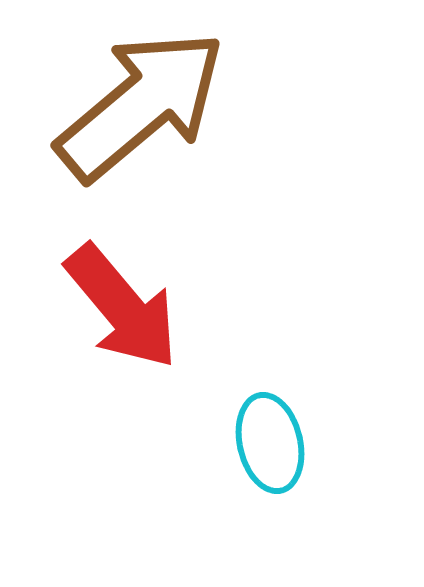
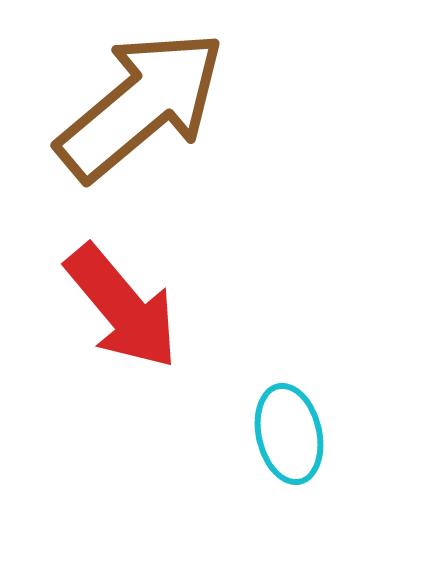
cyan ellipse: moved 19 px right, 9 px up
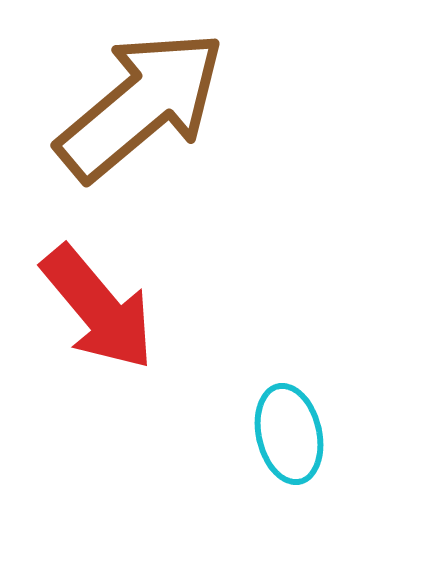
red arrow: moved 24 px left, 1 px down
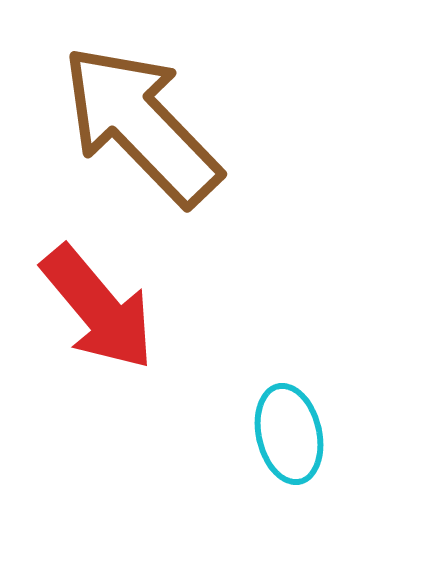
brown arrow: moved 20 px down; rotated 94 degrees counterclockwise
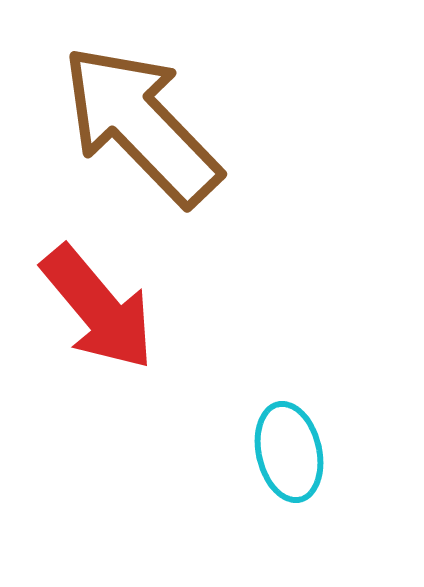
cyan ellipse: moved 18 px down
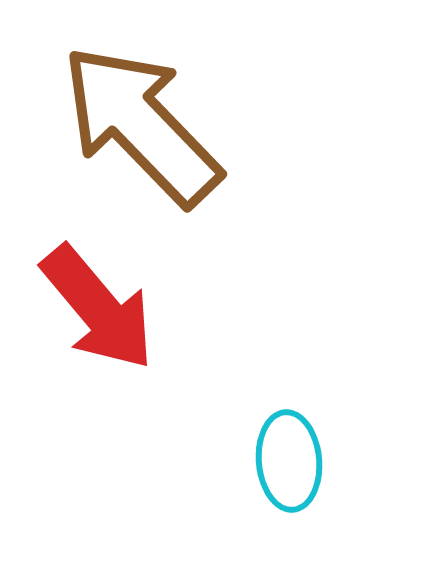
cyan ellipse: moved 9 px down; rotated 8 degrees clockwise
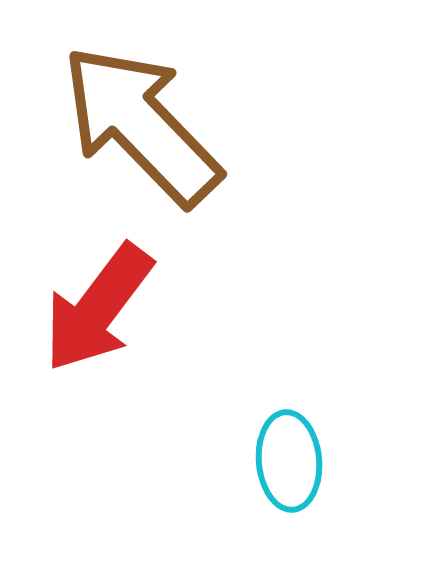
red arrow: rotated 77 degrees clockwise
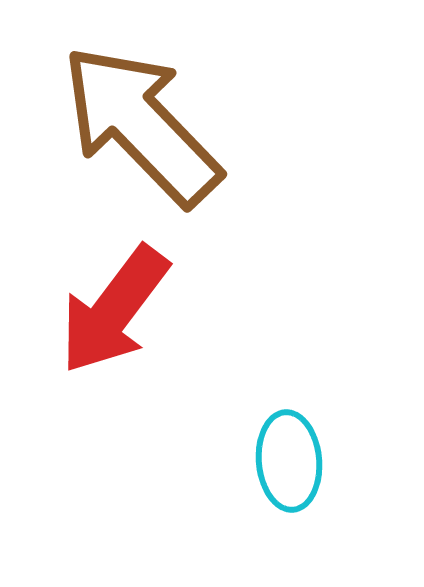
red arrow: moved 16 px right, 2 px down
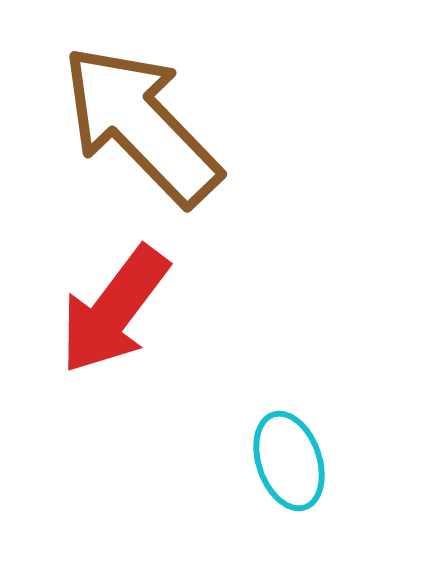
cyan ellipse: rotated 14 degrees counterclockwise
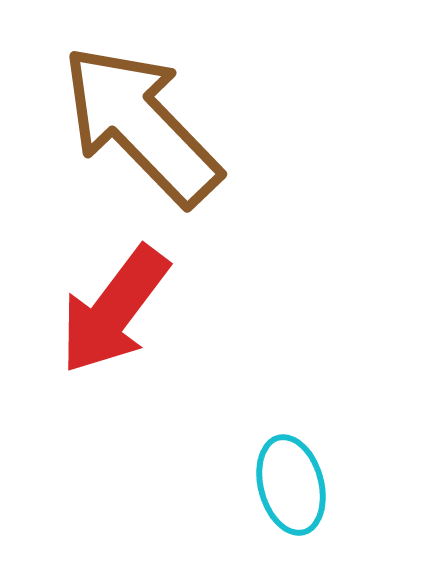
cyan ellipse: moved 2 px right, 24 px down; rotated 4 degrees clockwise
